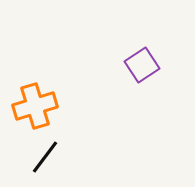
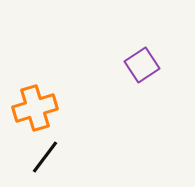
orange cross: moved 2 px down
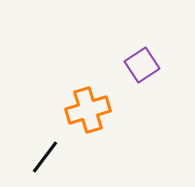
orange cross: moved 53 px right, 2 px down
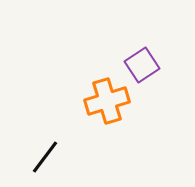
orange cross: moved 19 px right, 9 px up
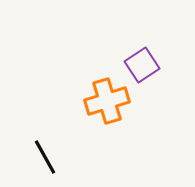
black line: rotated 66 degrees counterclockwise
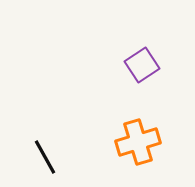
orange cross: moved 31 px right, 41 px down
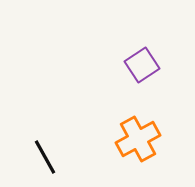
orange cross: moved 3 px up; rotated 12 degrees counterclockwise
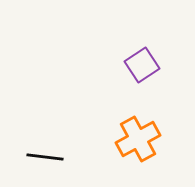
black line: rotated 54 degrees counterclockwise
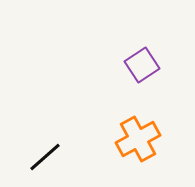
black line: rotated 48 degrees counterclockwise
